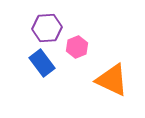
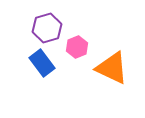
purple hexagon: rotated 12 degrees counterclockwise
orange triangle: moved 12 px up
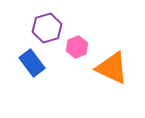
blue rectangle: moved 10 px left
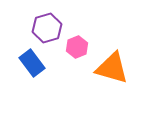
orange triangle: rotated 9 degrees counterclockwise
